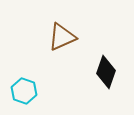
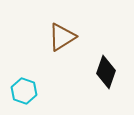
brown triangle: rotated 8 degrees counterclockwise
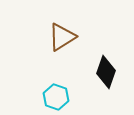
cyan hexagon: moved 32 px right, 6 px down
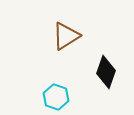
brown triangle: moved 4 px right, 1 px up
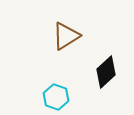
black diamond: rotated 28 degrees clockwise
